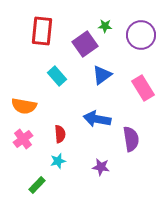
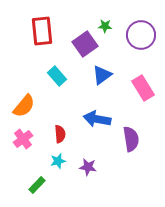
red rectangle: rotated 12 degrees counterclockwise
orange semicircle: rotated 60 degrees counterclockwise
purple star: moved 13 px left
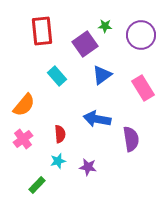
orange semicircle: moved 1 px up
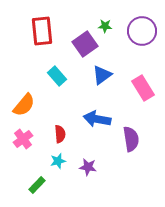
purple circle: moved 1 px right, 4 px up
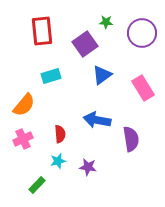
green star: moved 1 px right, 4 px up
purple circle: moved 2 px down
cyan rectangle: moved 6 px left; rotated 66 degrees counterclockwise
blue arrow: moved 1 px down
pink cross: rotated 12 degrees clockwise
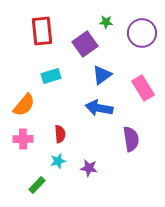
blue arrow: moved 2 px right, 12 px up
pink cross: rotated 24 degrees clockwise
purple star: moved 1 px right, 1 px down
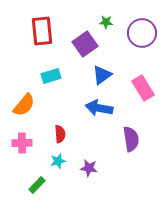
pink cross: moved 1 px left, 4 px down
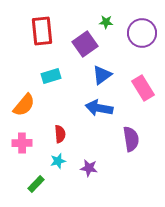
green rectangle: moved 1 px left, 1 px up
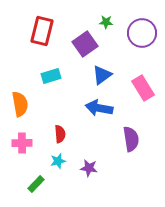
red rectangle: rotated 20 degrees clockwise
orange semicircle: moved 4 px left, 1 px up; rotated 50 degrees counterclockwise
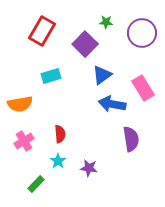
red rectangle: rotated 16 degrees clockwise
purple square: rotated 10 degrees counterclockwise
orange semicircle: rotated 90 degrees clockwise
blue arrow: moved 13 px right, 4 px up
pink cross: moved 2 px right, 2 px up; rotated 30 degrees counterclockwise
cyan star: rotated 21 degrees counterclockwise
